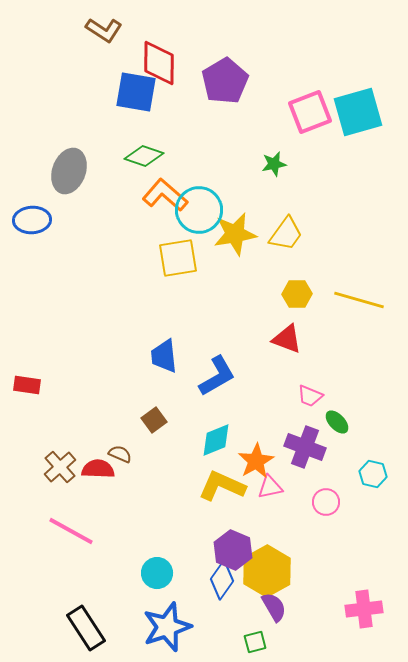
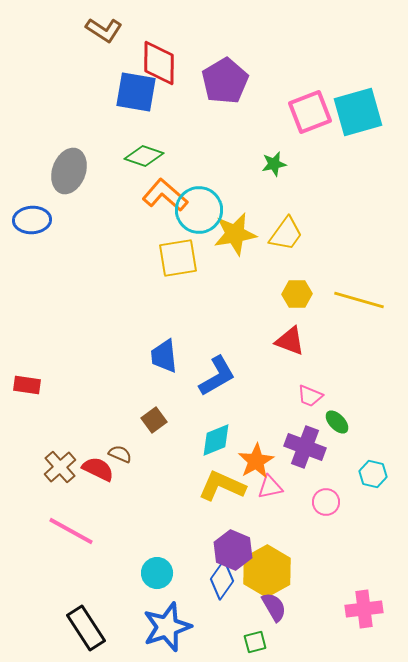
red triangle at (287, 339): moved 3 px right, 2 px down
red semicircle at (98, 469): rotated 24 degrees clockwise
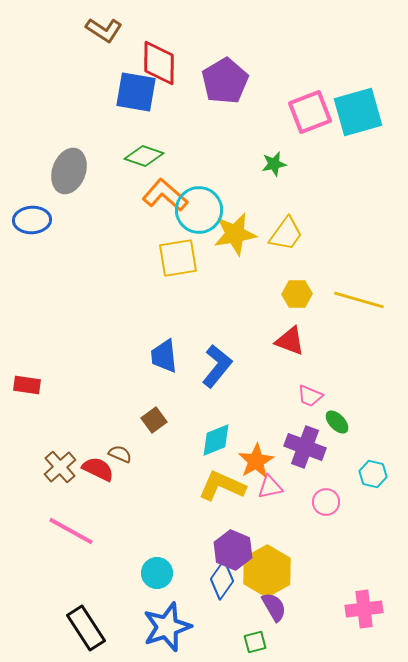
blue L-shape at (217, 376): moved 10 px up; rotated 21 degrees counterclockwise
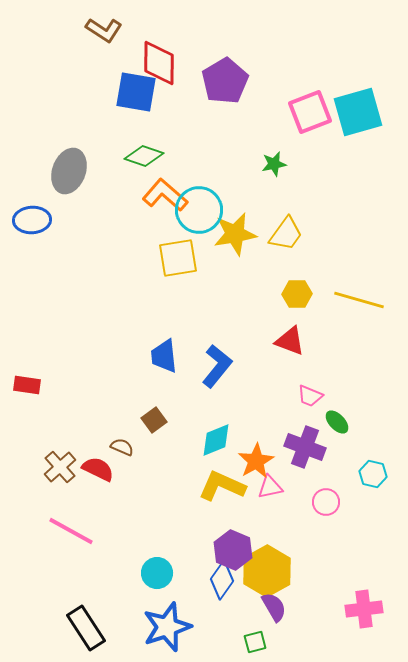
brown semicircle at (120, 454): moved 2 px right, 7 px up
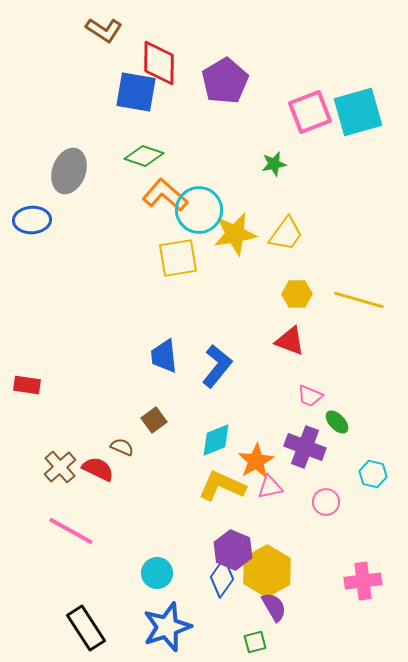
blue diamond at (222, 580): moved 2 px up
pink cross at (364, 609): moved 1 px left, 28 px up
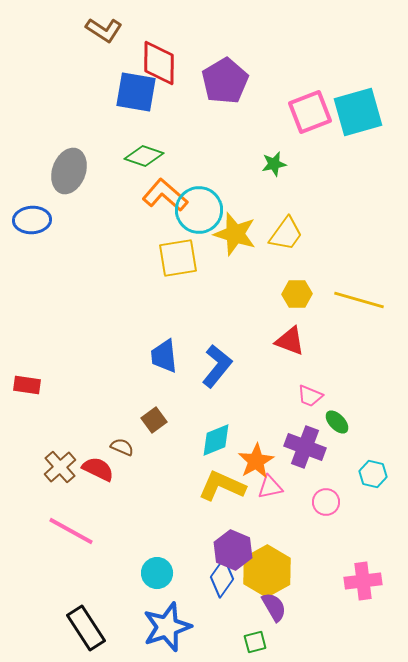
yellow star at (235, 234): rotated 27 degrees clockwise
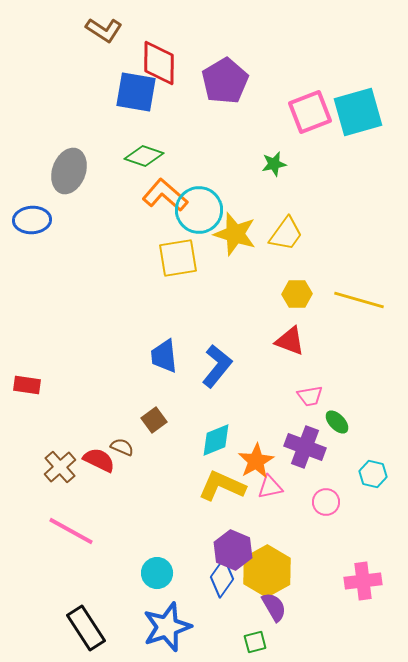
pink trapezoid at (310, 396): rotated 32 degrees counterclockwise
red semicircle at (98, 469): moved 1 px right, 9 px up
